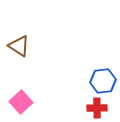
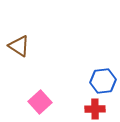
pink square: moved 19 px right
red cross: moved 2 px left, 1 px down
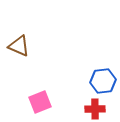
brown triangle: rotated 10 degrees counterclockwise
pink square: rotated 20 degrees clockwise
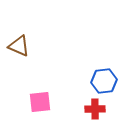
blue hexagon: moved 1 px right
pink square: rotated 15 degrees clockwise
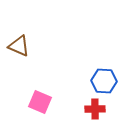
blue hexagon: rotated 10 degrees clockwise
pink square: rotated 30 degrees clockwise
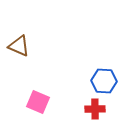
pink square: moved 2 px left
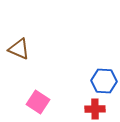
brown triangle: moved 3 px down
pink square: rotated 10 degrees clockwise
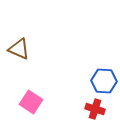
pink square: moved 7 px left
red cross: rotated 18 degrees clockwise
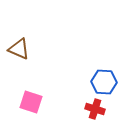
blue hexagon: moved 1 px down
pink square: rotated 15 degrees counterclockwise
